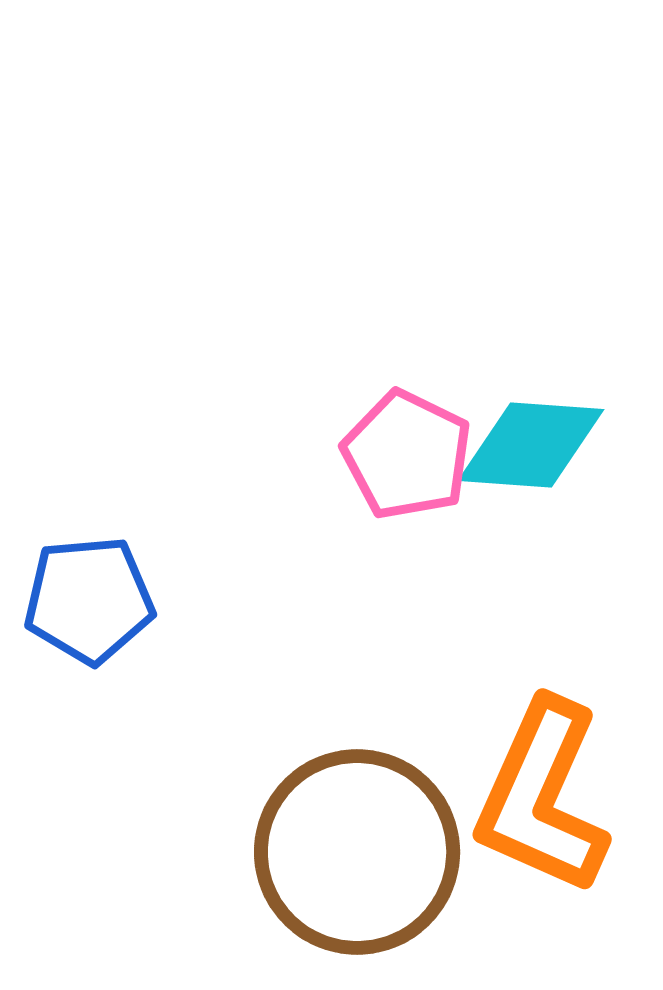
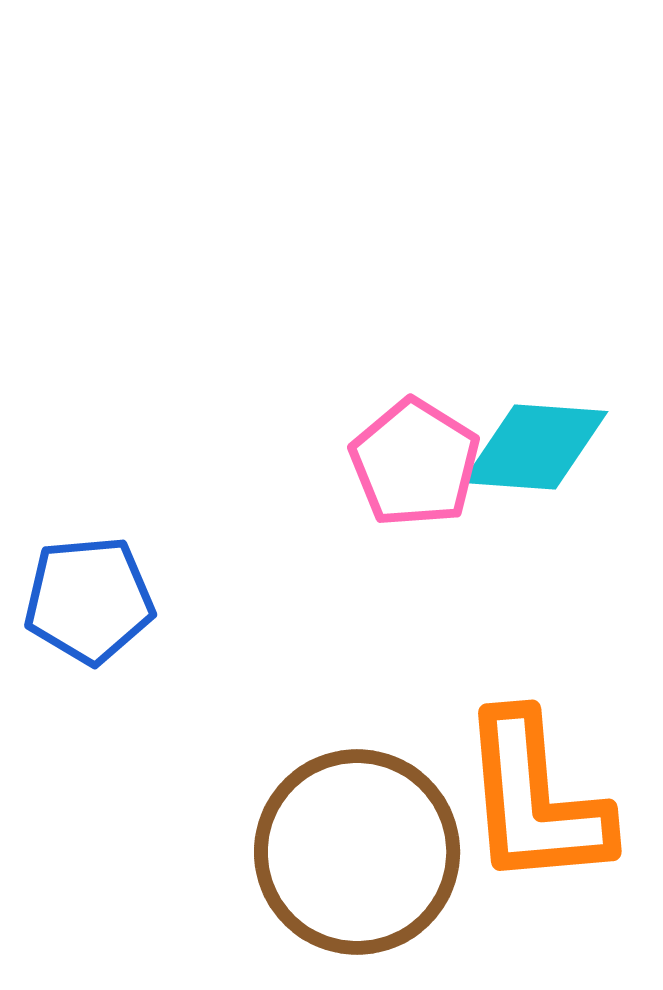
cyan diamond: moved 4 px right, 2 px down
pink pentagon: moved 8 px right, 8 px down; rotated 6 degrees clockwise
orange L-shape: moved 7 px left, 3 px down; rotated 29 degrees counterclockwise
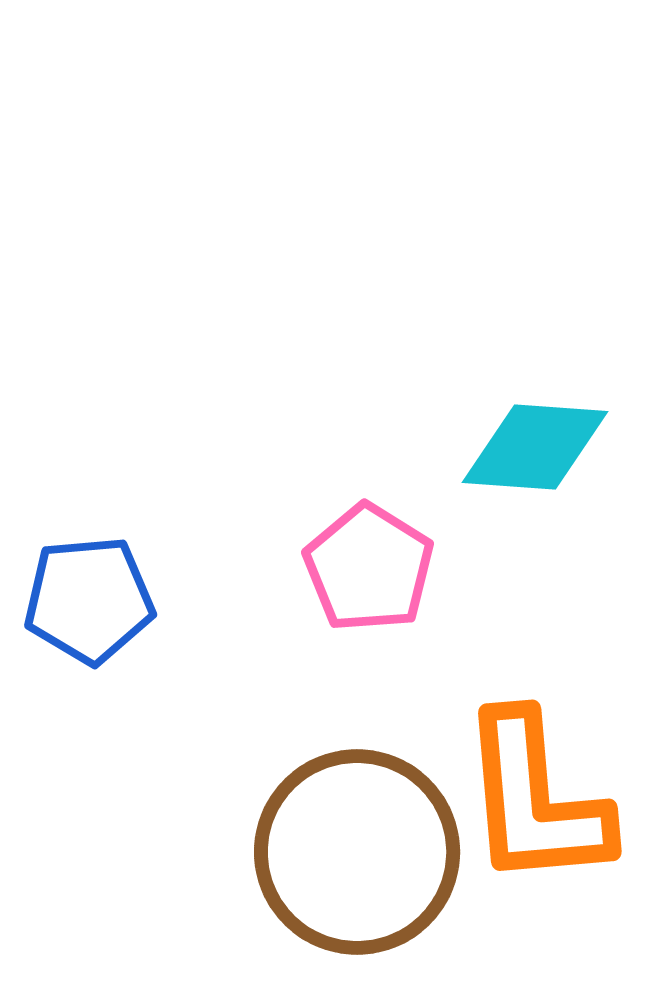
pink pentagon: moved 46 px left, 105 px down
